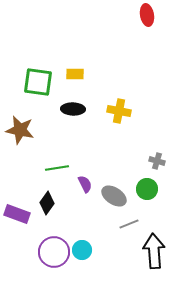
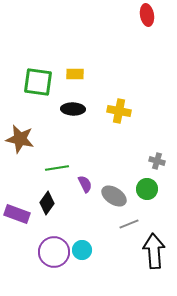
brown star: moved 9 px down
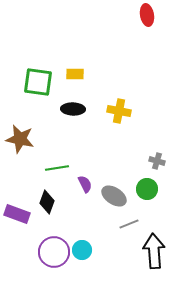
black diamond: moved 1 px up; rotated 15 degrees counterclockwise
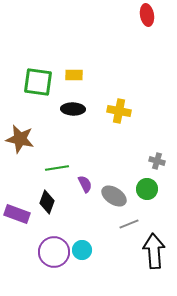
yellow rectangle: moved 1 px left, 1 px down
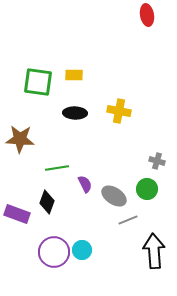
black ellipse: moved 2 px right, 4 px down
brown star: rotated 8 degrees counterclockwise
gray line: moved 1 px left, 4 px up
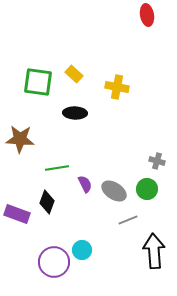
yellow rectangle: moved 1 px up; rotated 42 degrees clockwise
yellow cross: moved 2 px left, 24 px up
gray ellipse: moved 5 px up
purple circle: moved 10 px down
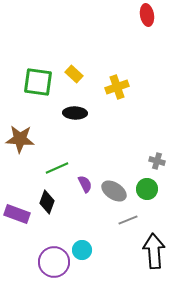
yellow cross: rotated 30 degrees counterclockwise
green line: rotated 15 degrees counterclockwise
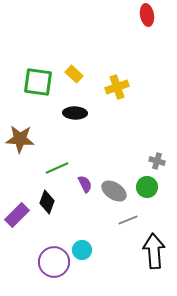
green circle: moved 2 px up
purple rectangle: moved 1 px down; rotated 65 degrees counterclockwise
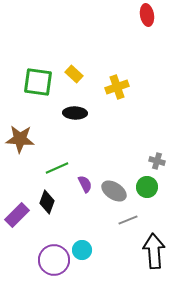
purple circle: moved 2 px up
